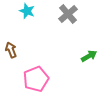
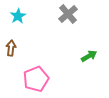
cyan star: moved 9 px left, 5 px down; rotated 21 degrees clockwise
brown arrow: moved 2 px up; rotated 28 degrees clockwise
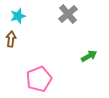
cyan star: rotated 14 degrees clockwise
brown arrow: moved 9 px up
pink pentagon: moved 3 px right
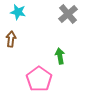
cyan star: moved 4 px up; rotated 28 degrees clockwise
green arrow: moved 29 px left; rotated 70 degrees counterclockwise
pink pentagon: rotated 15 degrees counterclockwise
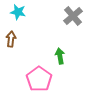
gray cross: moved 5 px right, 2 px down
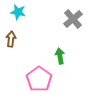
gray cross: moved 3 px down
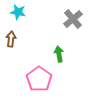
green arrow: moved 1 px left, 2 px up
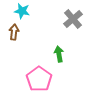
cyan star: moved 4 px right, 1 px up
brown arrow: moved 3 px right, 7 px up
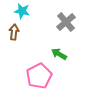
gray cross: moved 7 px left, 3 px down
green arrow: rotated 49 degrees counterclockwise
pink pentagon: moved 3 px up; rotated 10 degrees clockwise
